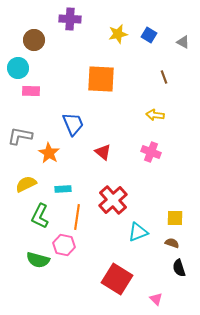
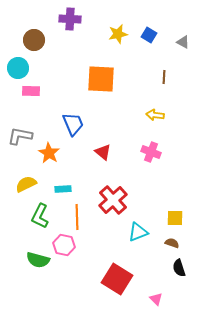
brown line: rotated 24 degrees clockwise
orange line: rotated 10 degrees counterclockwise
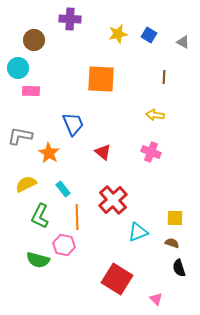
cyan rectangle: rotated 56 degrees clockwise
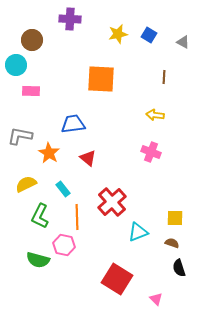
brown circle: moved 2 px left
cyan circle: moved 2 px left, 3 px up
blue trapezoid: rotated 75 degrees counterclockwise
red triangle: moved 15 px left, 6 px down
red cross: moved 1 px left, 2 px down
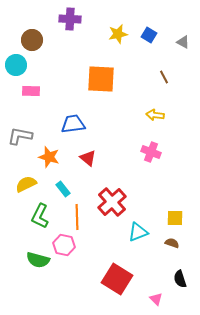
brown line: rotated 32 degrees counterclockwise
orange star: moved 4 px down; rotated 15 degrees counterclockwise
black semicircle: moved 1 px right, 11 px down
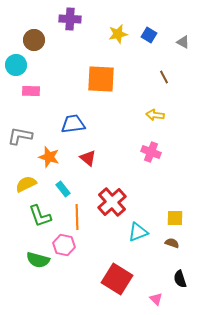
brown circle: moved 2 px right
green L-shape: rotated 45 degrees counterclockwise
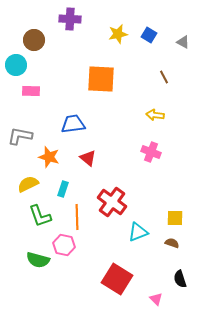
yellow semicircle: moved 2 px right
cyan rectangle: rotated 56 degrees clockwise
red cross: rotated 12 degrees counterclockwise
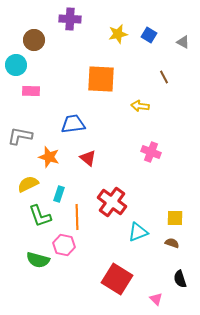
yellow arrow: moved 15 px left, 9 px up
cyan rectangle: moved 4 px left, 5 px down
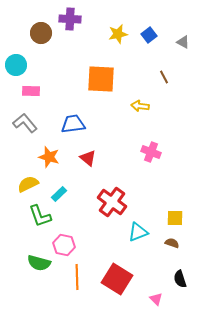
blue square: rotated 21 degrees clockwise
brown circle: moved 7 px right, 7 px up
gray L-shape: moved 5 px right, 13 px up; rotated 40 degrees clockwise
cyan rectangle: rotated 28 degrees clockwise
orange line: moved 60 px down
green semicircle: moved 1 px right, 3 px down
